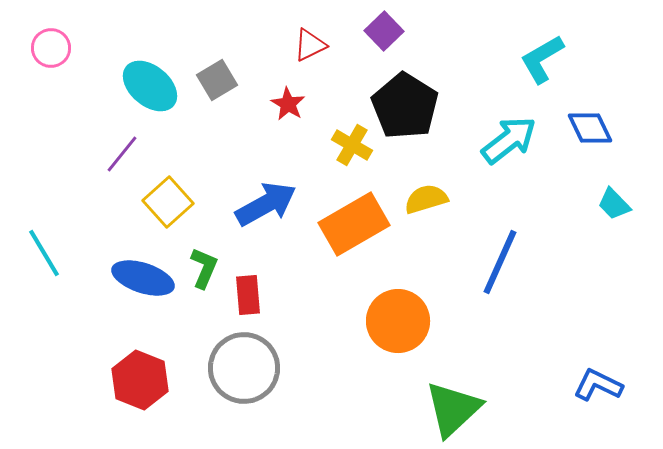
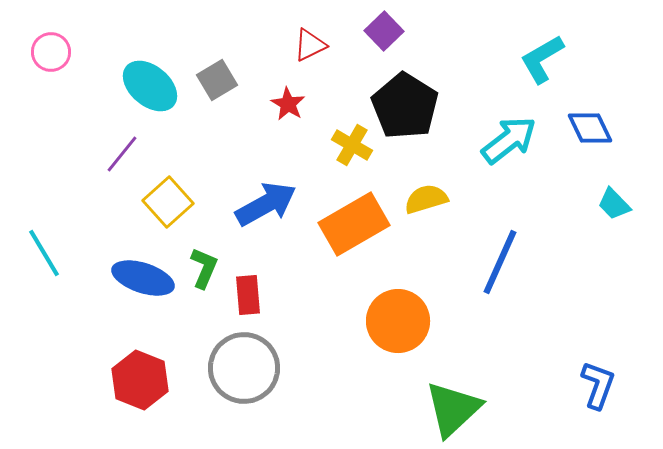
pink circle: moved 4 px down
blue L-shape: rotated 84 degrees clockwise
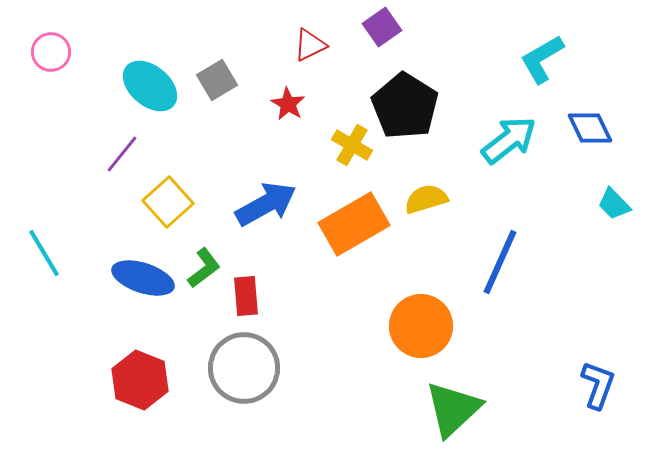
purple square: moved 2 px left, 4 px up; rotated 9 degrees clockwise
green L-shape: rotated 30 degrees clockwise
red rectangle: moved 2 px left, 1 px down
orange circle: moved 23 px right, 5 px down
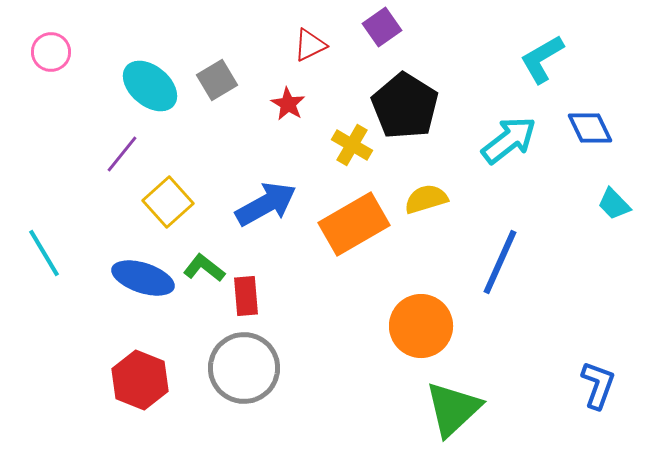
green L-shape: rotated 105 degrees counterclockwise
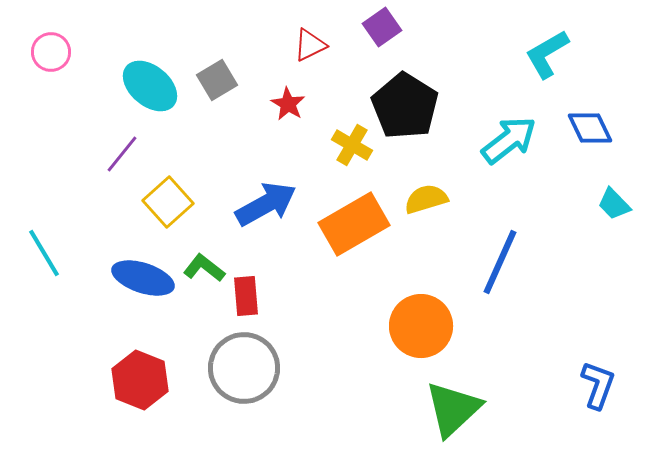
cyan L-shape: moved 5 px right, 5 px up
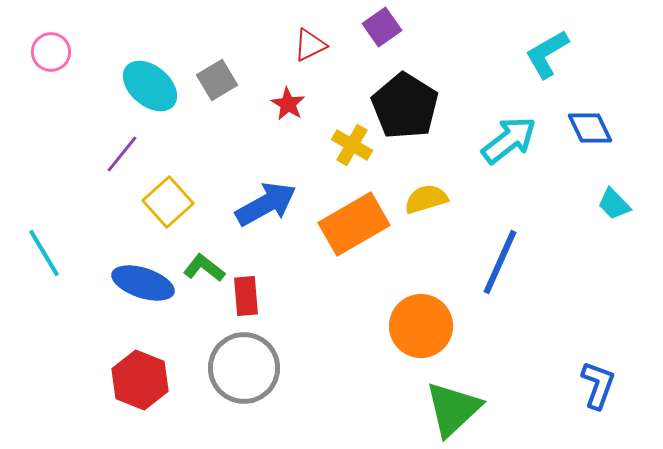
blue ellipse: moved 5 px down
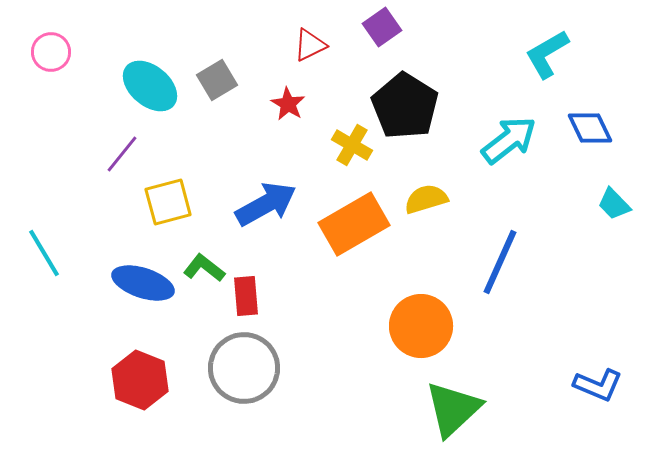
yellow square: rotated 27 degrees clockwise
blue L-shape: rotated 93 degrees clockwise
